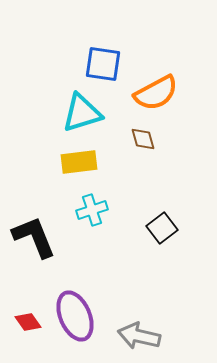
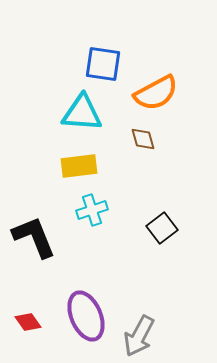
cyan triangle: rotated 21 degrees clockwise
yellow rectangle: moved 4 px down
purple ellipse: moved 11 px right
gray arrow: rotated 75 degrees counterclockwise
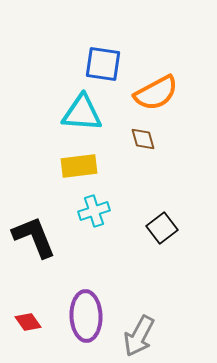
cyan cross: moved 2 px right, 1 px down
purple ellipse: rotated 21 degrees clockwise
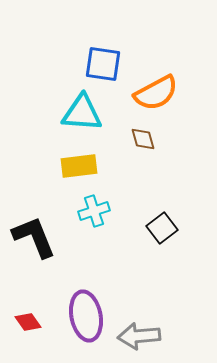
purple ellipse: rotated 9 degrees counterclockwise
gray arrow: rotated 57 degrees clockwise
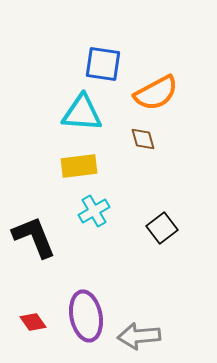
cyan cross: rotated 12 degrees counterclockwise
red diamond: moved 5 px right
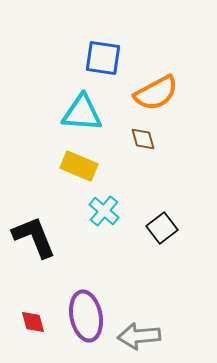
blue square: moved 6 px up
yellow rectangle: rotated 30 degrees clockwise
cyan cross: moved 10 px right; rotated 20 degrees counterclockwise
red diamond: rotated 20 degrees clockwise
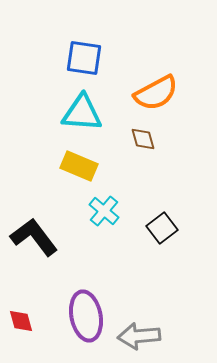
blue square: moved 19 px left
black L-shape: rotated 15 degrees counterclockwise
red diamond: moved 12 px left, 1 px up
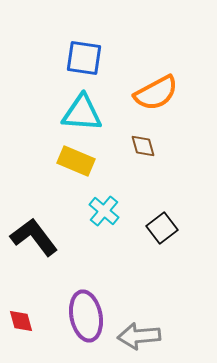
brown diamond: moved 7 px down
yellow rectangle: moved 3 px left, 5 px up
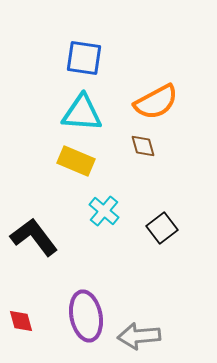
orange semicircle: moved 9 px down
